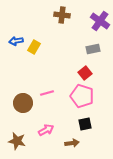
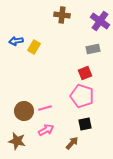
red square: rotated 16 degrees clockwise
pink line: moved 2 px left, 15 px down
brown circle: moved 1 px right, 8 px down
brown arrow: rotated 40 degrees counterclockwise
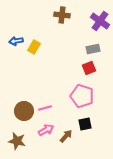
red square: moved 4 px right, 5 px up
brown arrow: moved 6 px left, 7 px up
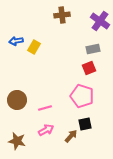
brown cross: rotated 14 degrees counterclockwise
brown circle: moved 7 px left, 11 px up
brown arrow: moved 5 px right
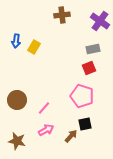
blue arrow: rotated 72 degrees counterclockwise
pink line: moved 1 px left; rotated 32 degrees counterclockwise
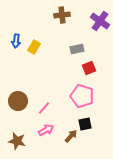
gray rectangle: moved 16 px left
brown circle: moved 1 px right, 1 px down
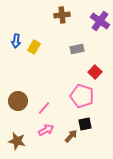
red square: moved 6 px right, 4 px down; rotated 24 degrees counterclockwise
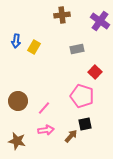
pink arrow: rotated 21 degrees clockwise
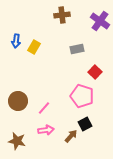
black square: rotated 16 degrees counterclockwise
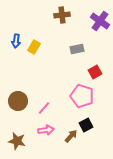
red square: rotated 16 degrees clockwise
black square: moved 1 px right, 1 px down
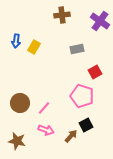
brown circle: moved 2 px right, 2 px down
pink arrow: rotated 28 degrees clockwise
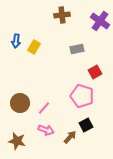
brown arrow: moved 1 px left, 1 px down
